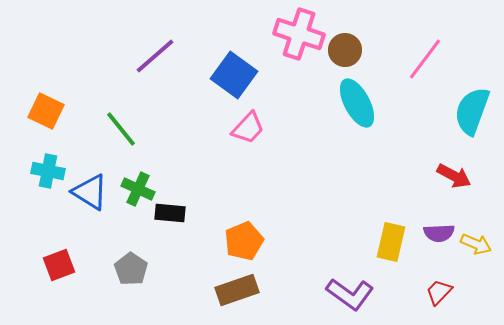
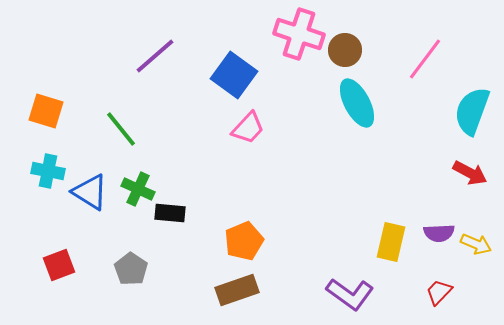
orange square: rotated 9 degrees counterclockwise
red arrow: moved 16 px right, 3 px up
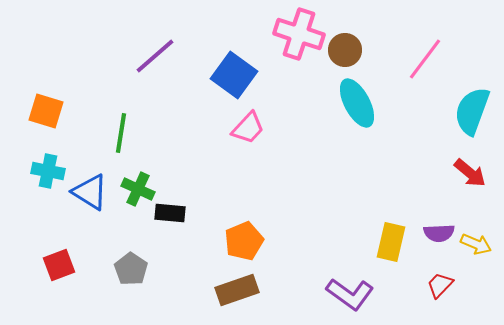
green line: moved 4 px down; rotated 48 degrees clockwise
red arrow: rotated 12 degrees clockwise
red trapezoid: moved 1 px right, 7 px up
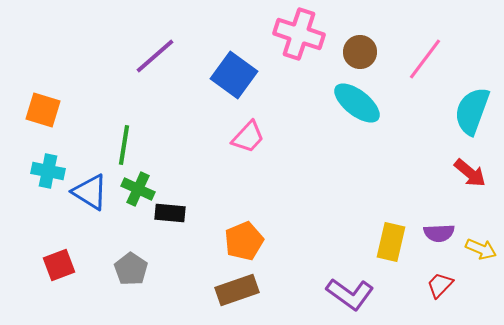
brown circle: moved 15 px right, 2 px down
cyan ellipse: rotated 24 degrees counterclockwise
orange square: moved 3 px left, 1 px up
pink trapezoid: moved 9 px down
green line: moved 3 px right, 12 px down
yellow arrow: moved 5 px right, 5 px down
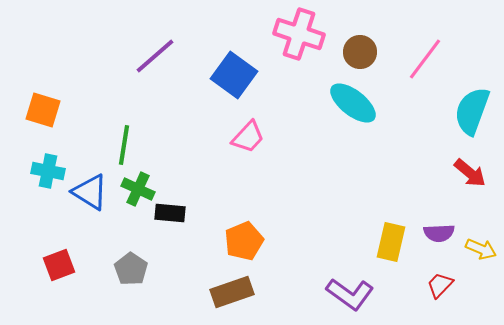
cyan ellipse: moved 4 px left
brown rectangle: moved 5 px left, 2 px down
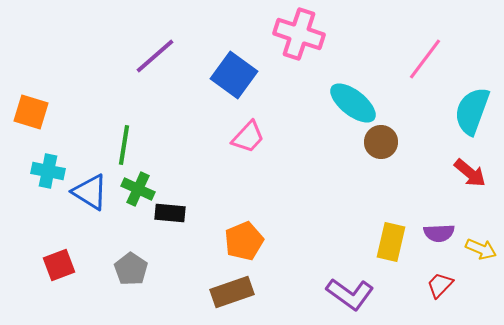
brown circle: moved 21 px right, 90 px down
orange square: moved 12 px left, 2 px down
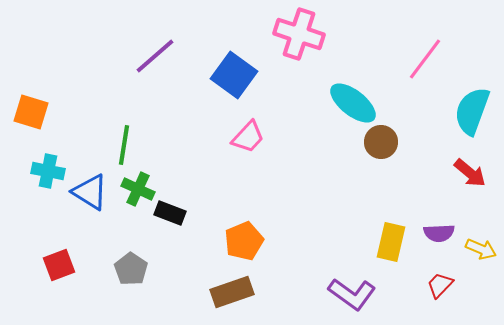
black rectangle: rotated 16 degrees clockwise
purple L-shape: moved 2 px right
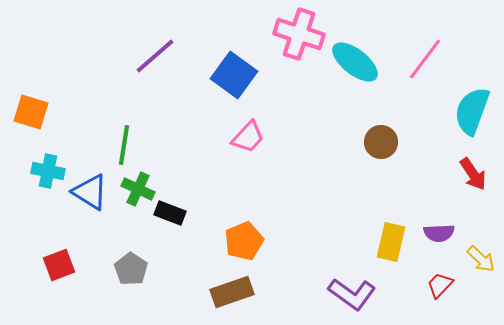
cyan ellipse: moved 2 px right, 41 px up
red arrow: moved 3 px right, 1 px down; rotated 16 degrees clockwise
yellow arrow: moved 10 px down; rotated 20 degrees clockwise
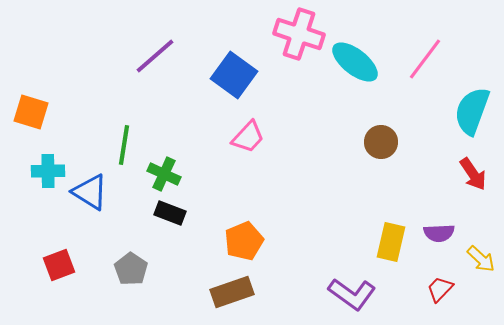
cyan cross: rotated 12 degrees counterclockwise
green cross: moved 26 px right, 15 px up
red trapezoid: moved 4 px down
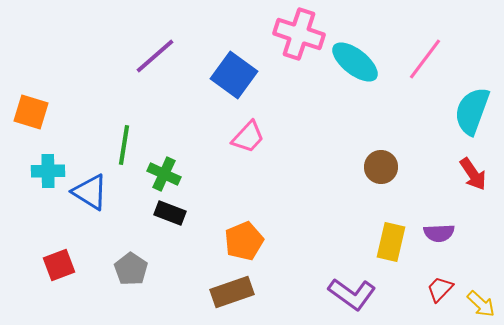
brown circle: moved 25 px down
yellow arrow: moved 45 px down
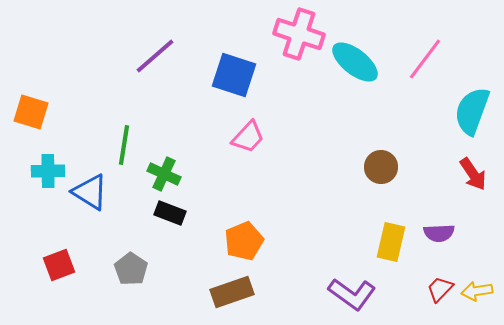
blue square: rotated 18 degrees counterclockwise
yellow arrow: moved 4 px left, 13 px up; rotated 128 degrees clockwise
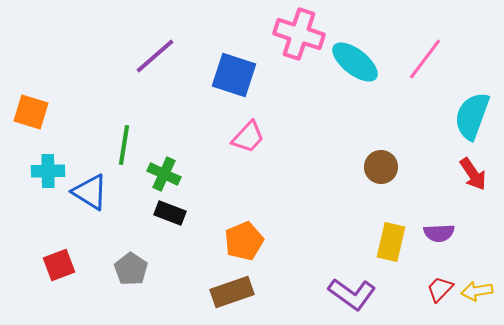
cyan semicircle: moved 5 px down
